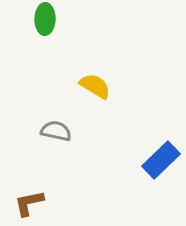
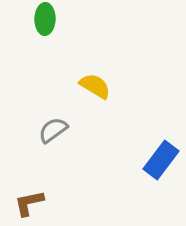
gray semicircle: moved 3 px left, 1 px up; rotated 48 degrees counterclockwise
blue rectangle: rotated 9 degrees counterclockwise
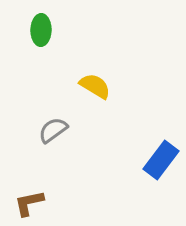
green ellipse: moved 4 px left, 11 px down
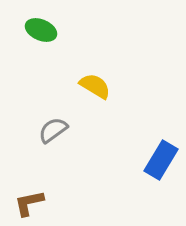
green ellipse: rotated 68 degrees counterclockwise
blue rectangle: rotated 6 degrees counterclockwise
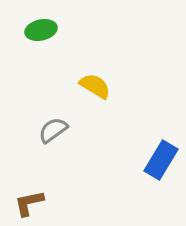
green ellipse: rotated 36 degrees counterclockwise
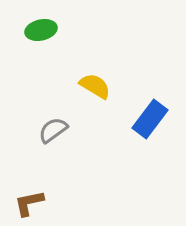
blue rectangle: moved 11 px left, 41 px up; rotated 6 degrees clockwise
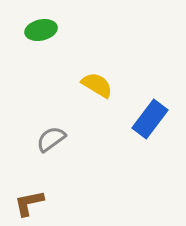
yellow semicircle: moved 2 px right, 1 px up
gray semicircle: moved 2 px left, 9 px down
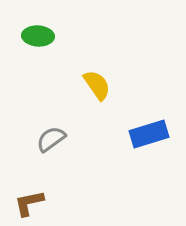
green ellipse: moved 3 px left, 6 px down; rotated 16 degrees clockwise
yellow semicircle: rotated 24 degrees clockwise
blue rectangle: moved 1 px left, 15 px down; rotated 36 degrees clockwise
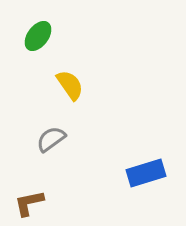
green ellipse: rotated 56 degrees counterclockwise
yellow semicircle: moved 27 px left
blue rectangle: moved 3 px left, 39 px down
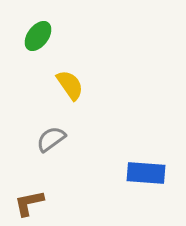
blue rectangle: rotated 21 degrees clockwise
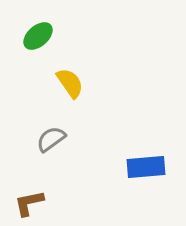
green ellipse: rotated 12 degrees clockwise
yellow semicircle: moved 2 px up
blue rectangle: moved 6 px up; rotated 9 degrees counterclockwise
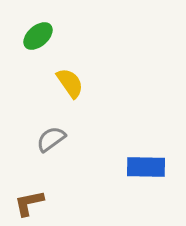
blue rectangle: rotated 6 degrees clockwise
